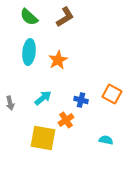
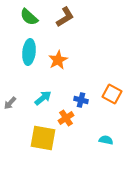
gray arrow: rotated 56 degrees clockwise
orange cross: moved 2 px up
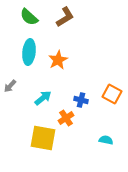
gray arrow: moved 17 px up
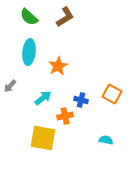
orange star: moved 6 px down
orange cross: moved 1 px left, 2 px up; rotated 21 degrees clockwise
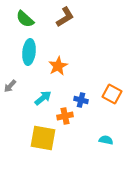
green semicircle: moved 4 px left, 2 px down
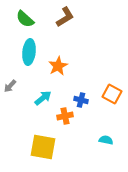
yellow square: moved 9 px down
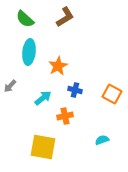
blue cross: moved 6 px left, 10 px up
cyan semicircle: moved 4 px left; rotated 32 degrees counterclockwise
